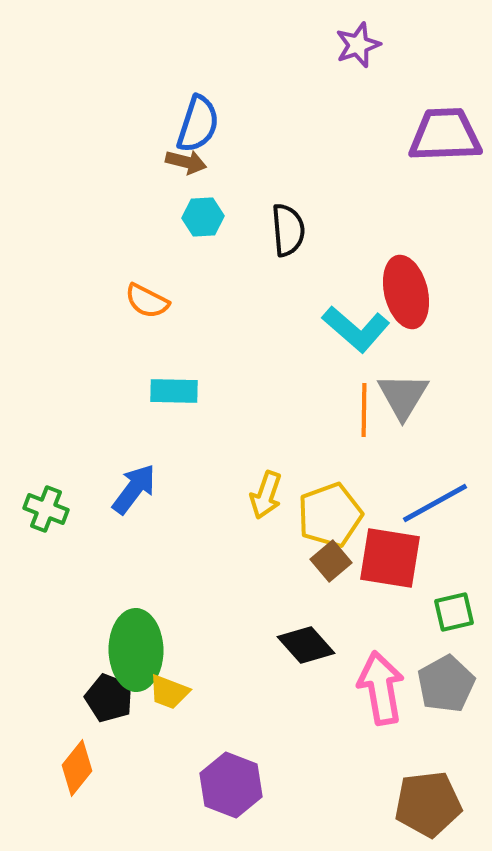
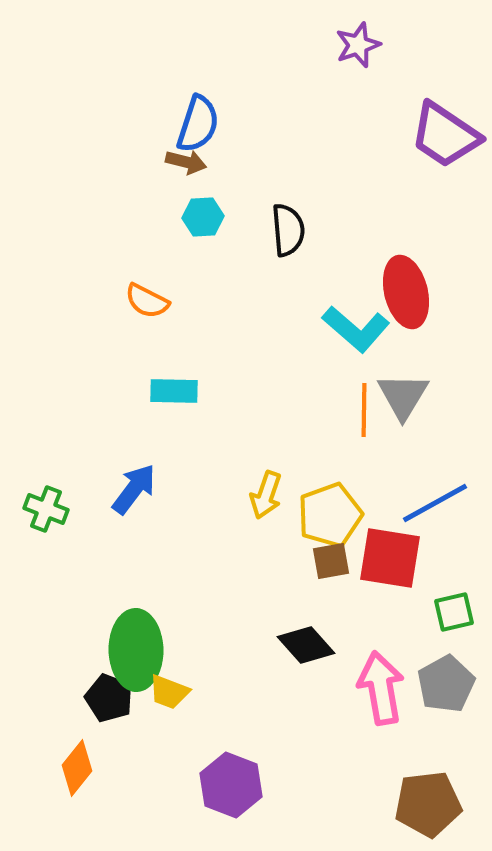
purple trapezoid: rotated 144 degrees counterclockwise
brown square: rotated 30 degrees clockwise
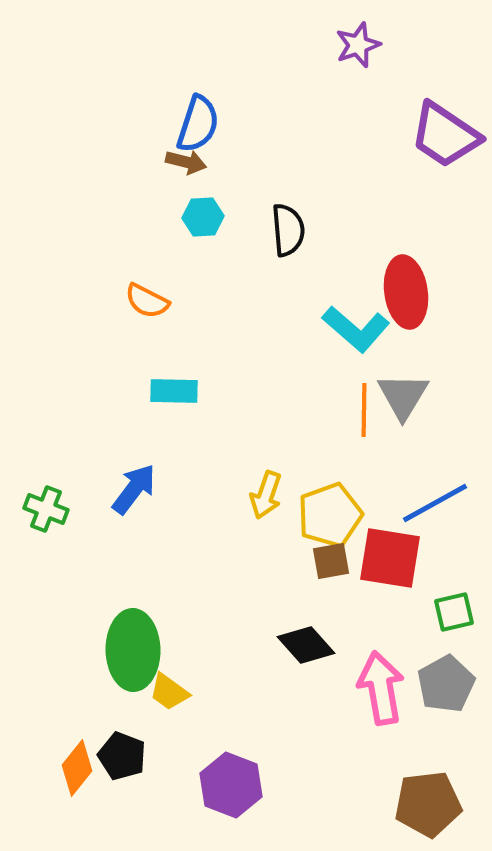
red ellipse: rotated 6 degrees clockwise
green ellipse: moved 3 px left
yellow trapezoid: rotated 15 degrees clockwise
black pentagon: moved 13 px right, 58 px down
